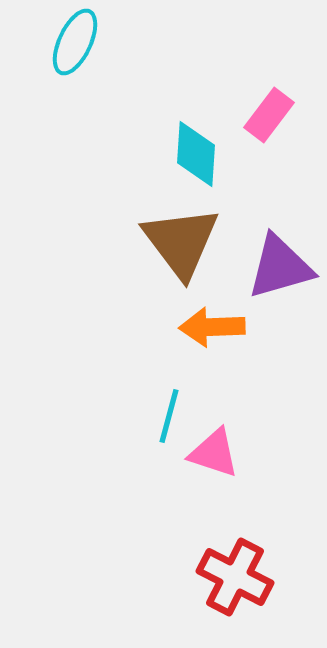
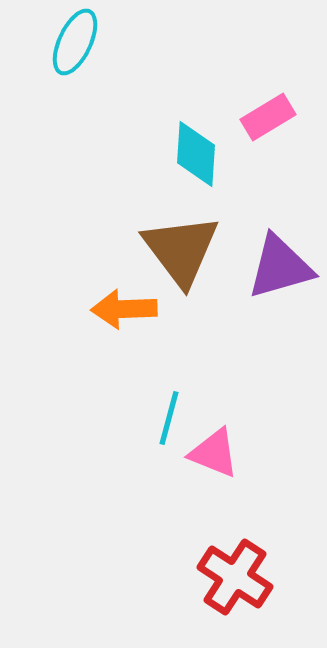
pink rectangle: moved 1 px left, 2 px down; rotated 22 degrees clockwise
brown triangle: moved 8 px down
orange arrow: moved 88 px left, 18 px up
cyan line: moved 2 px down
pink triangle: rotated 4 degrees clockwise
red cross: rotated 6 degrees clockwise
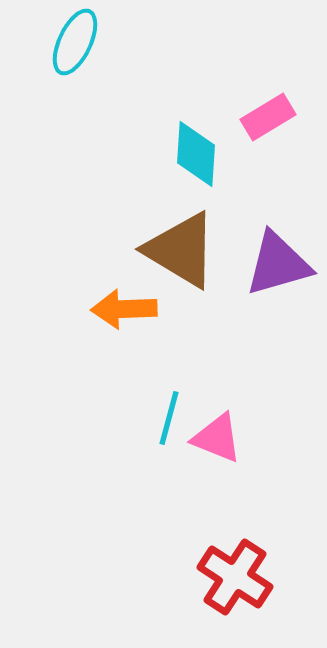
brown triangle: rotated 22 degrees counterclockwise
purple triangle: moved 2 px left, 3 px up
pink triangle: moved 3 px right, 15 px up
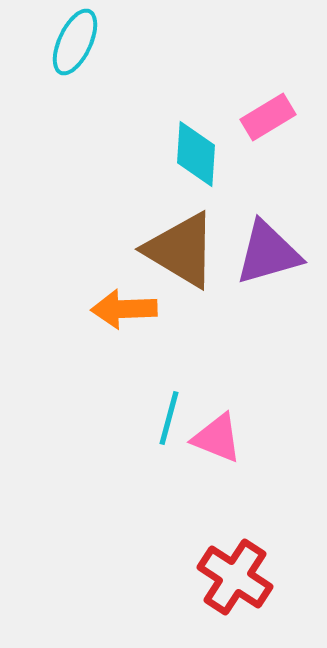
purple triangle: moved 10 px left, 11 px up
